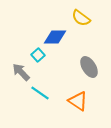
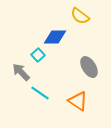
yellow semicircle: moved 1 px left, 2 px up
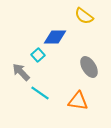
yellow semicircle: moved 4 px right
orange triangle: rotated 25 degrees counterclockwise
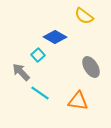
blue diamond: rotated 30 degrees clockwise
gray ellipse: moved 2 px right
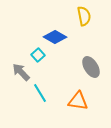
yellow semicircle: rotated 138 degrees counterclockwise
cyan line: rotated 24 degrees clockwise
